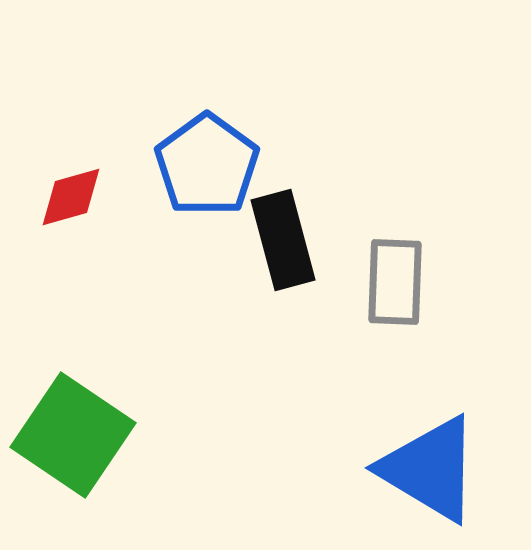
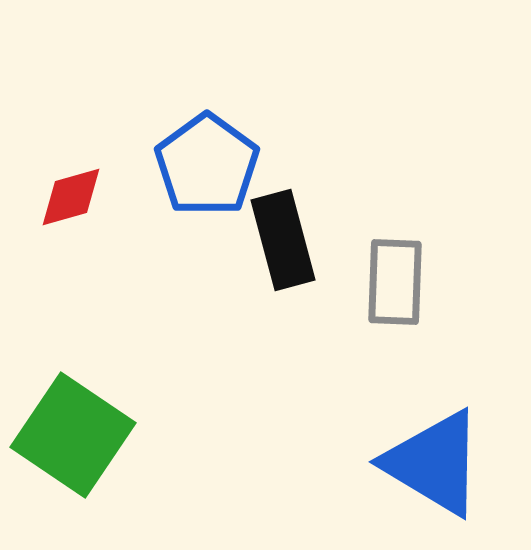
blue triangle: moved 4 px right, 6 px up
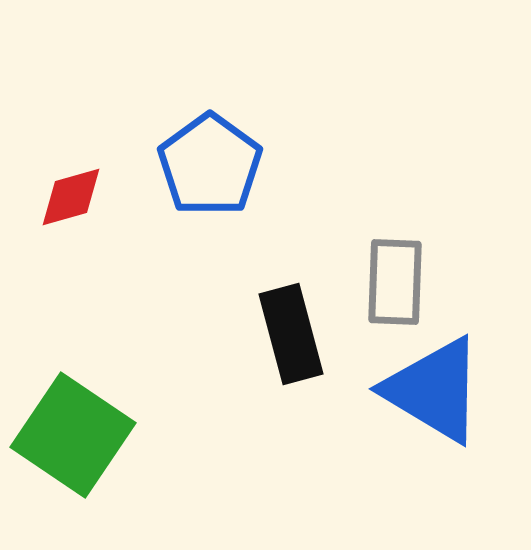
blue pentagon: moved 3 px right
black rectangle: moved 8 px right, 94 px down
blue triangle: moved 73 px up
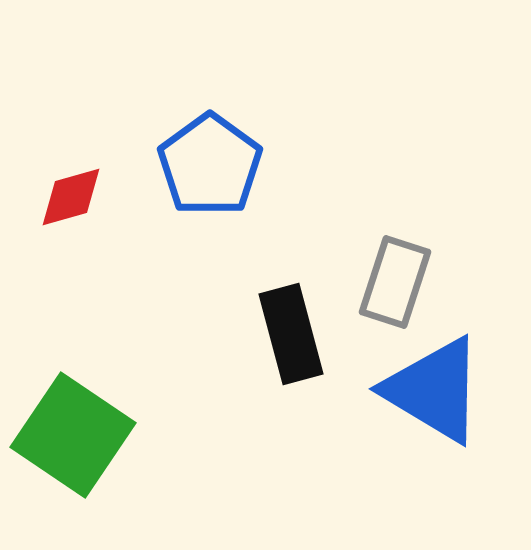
gray rectangle: rotated 16 degrees clockwise
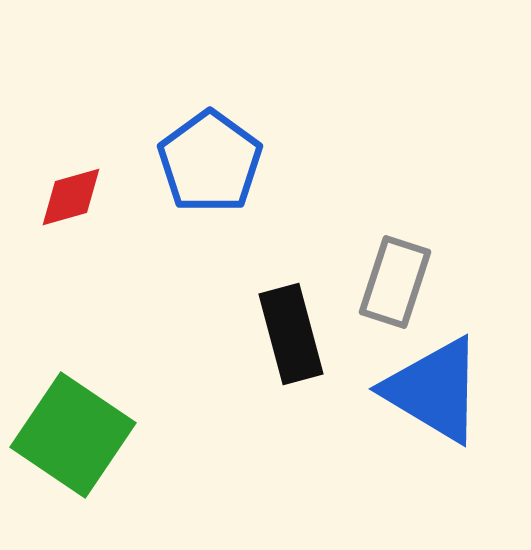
blue pentagon: moved 3 px up
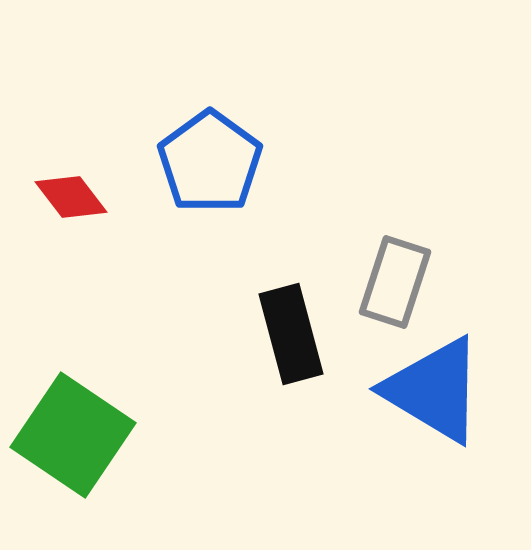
red diamond: rotated 68 degrees clockwise
